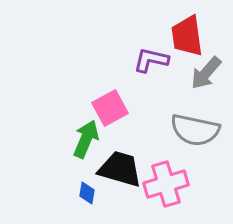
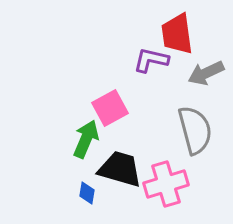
red trapezoid: moved 10 px left, 2 px up
gray arrow: rotated 24 degrees clockwise
gray semicircle: rotated 117 degrees counterclockwise
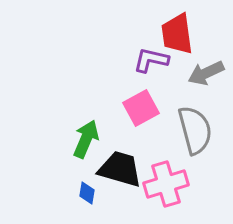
pink square: moved 31 px right
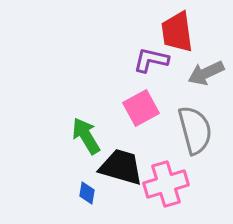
red trapezoid: moved 2 px up
green arrow: moved 3 px up; rotated 54 degrees counterclockwise
black trapezoid: moved 1 px right, 2 px up
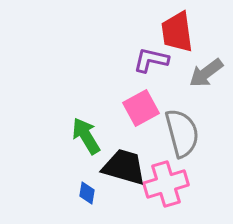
gray arrow: rotated 12 degrees counterclockwise
gray semicircle: moved 13 px left, 3 px down
black trapezoid: moved 3 px right
